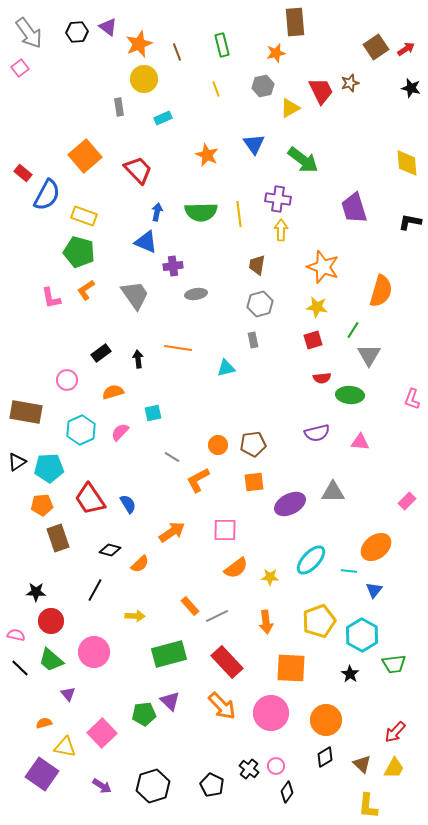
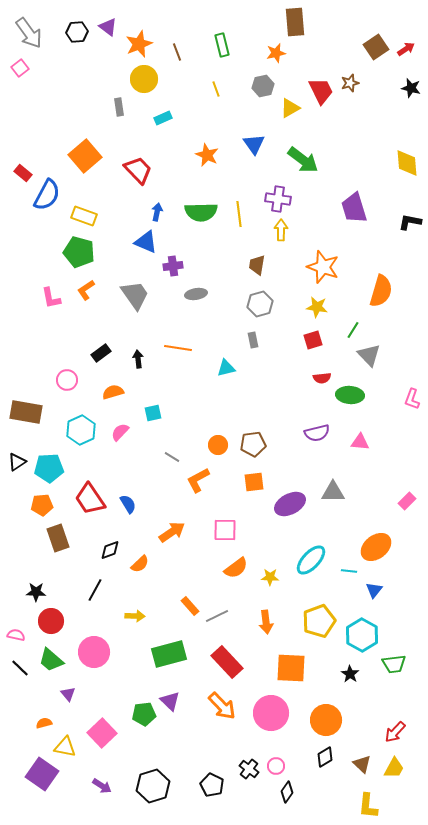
gray triangle at (369, 355): rotated 15 degrees counterclockwise
black diamond at (110, 550): rotated 35 degrees counterclockwise
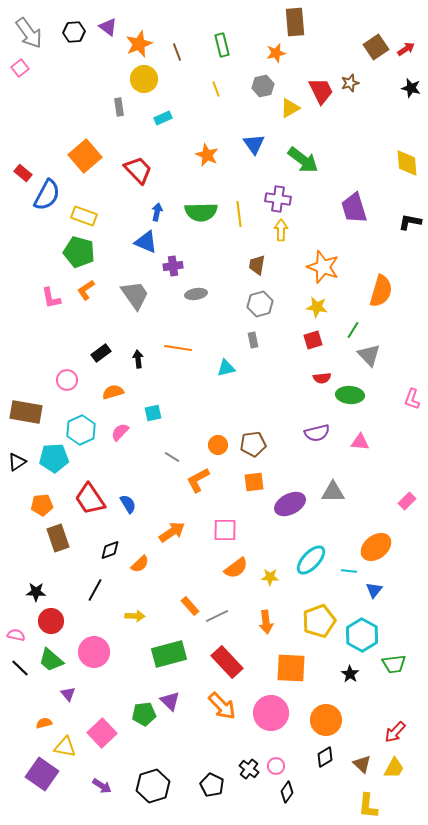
black hexagon at (77, 32): moved 3 px left
cyan pentagon at (49, 468): moved 5 px right, 10 px up
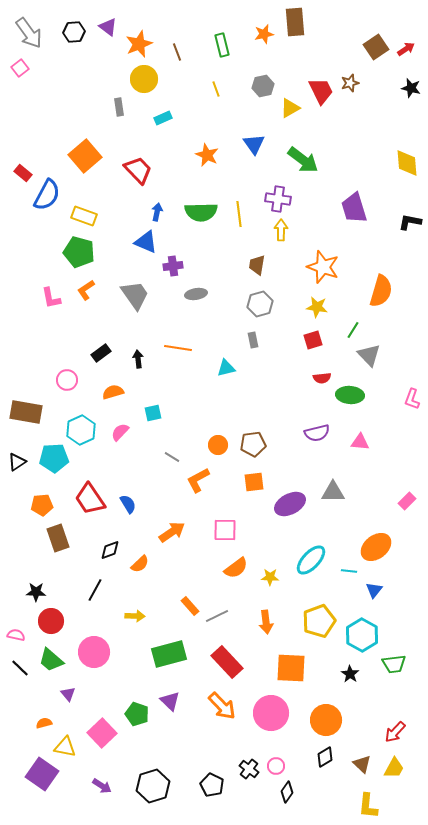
orange star at (276, 53): moved 12 px left, 19 px up
green pentagon at (144, 714): moved 7 px left; rotated 25 degrees clockwise
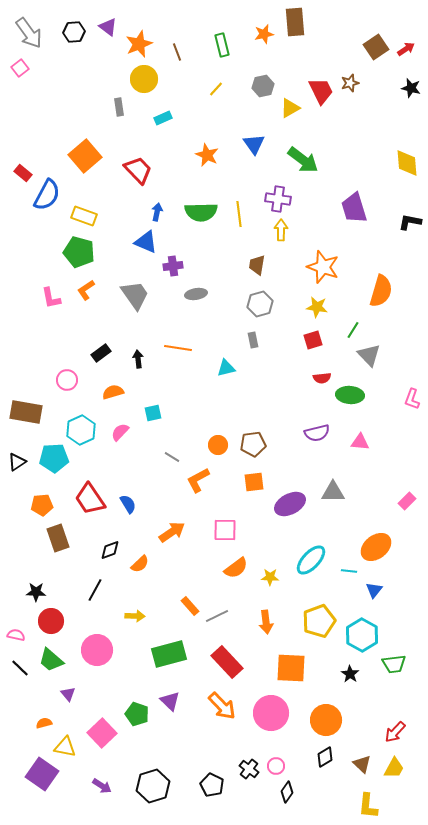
yellow line at (216, 89): rotated 63 degrees clockwise
pink circle at (94, 652): moved 3 px right, 2 px up
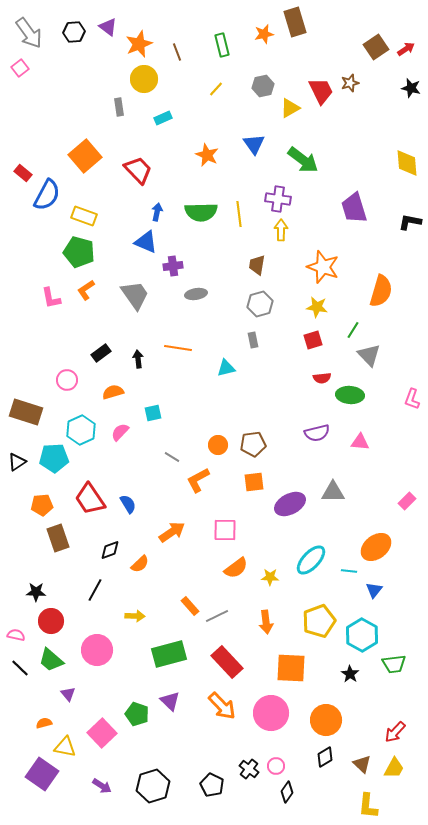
brown rectangle at (295, 22): rotated 12 degrees counterclockwise
brown rectangle at (26, 412): rotated 8 degrees clockwise
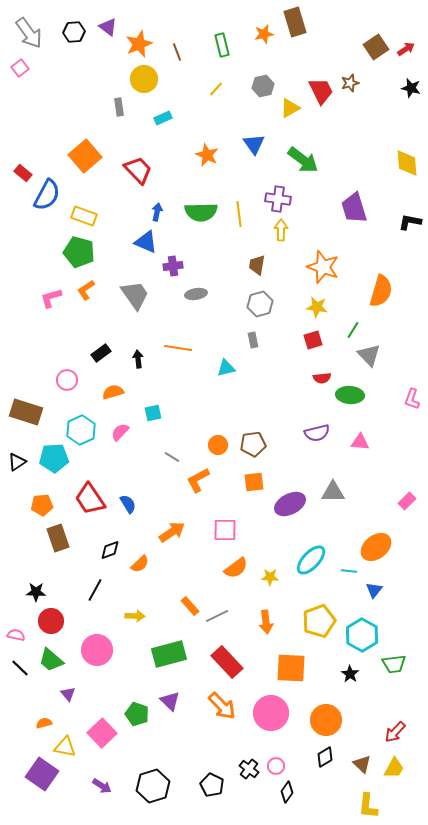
pink L-shape at (51, 298): rotated 85 degrees clockwise
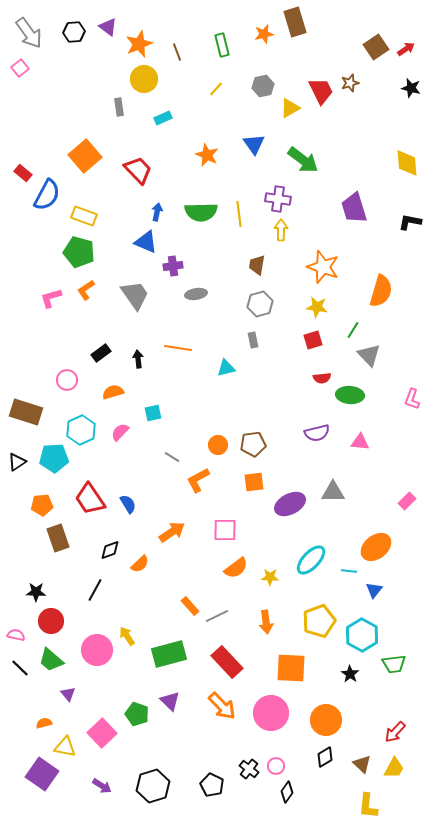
yellow arrow at (135, 616): moved 8 px left, 20 px down; rotated 126 degrees counterclockwise
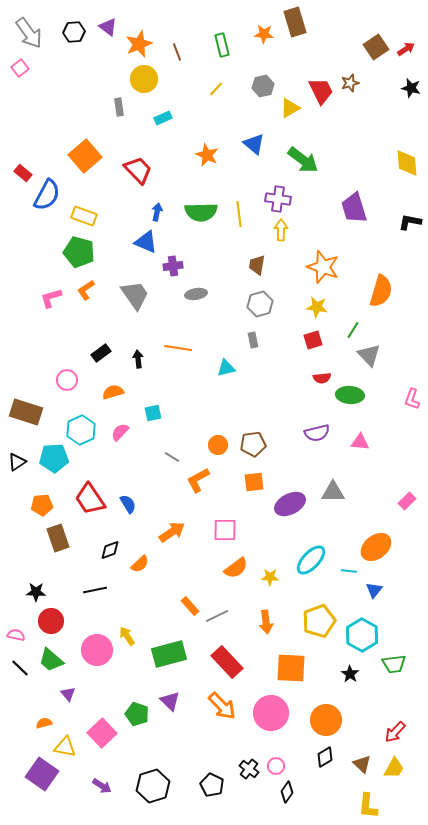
orange star at (264, 34): rotated 18 degrees clockwise
blue triangle at (254, 144): rotated 15 degrees counterclockwise
black line at (95, 590): rotated 50 degrees clockwise
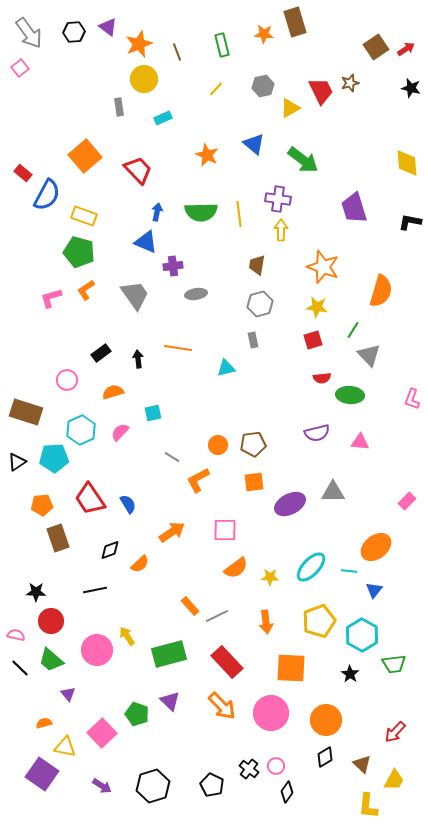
cyan ellipse at (311, 560): moved 7 px down
yellow trapezoid at (394, 768): moved 12 px down
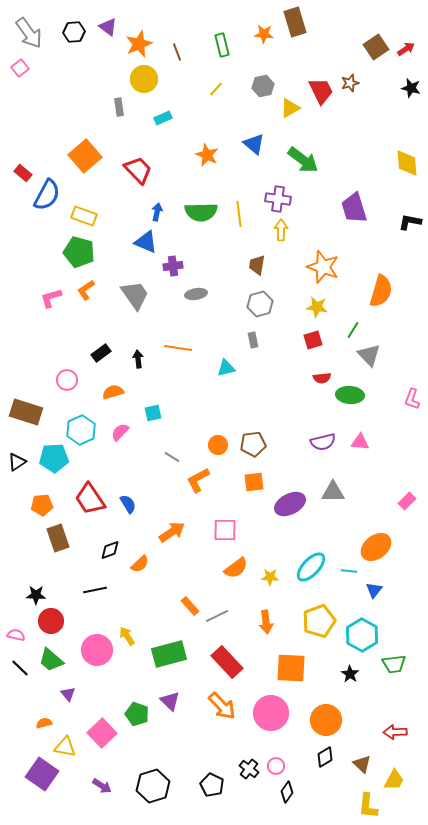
purple semicircle at (317, 433): moved 6 px right, 9 px down
black star at (36, 592): moved 3 px down
red arrow at (395, 732): rotated 45 degrees clockwise
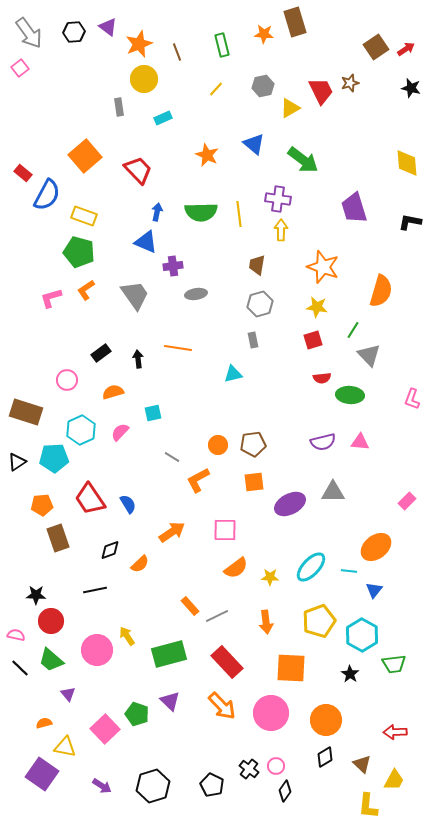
cyan triangle at (226, 368): moved 7 px right, 6 px down
pink square at (102, 733): moved 3 px right, 4 px up
black diamond at (287, 792): moved 2 px left, 1 px up
